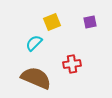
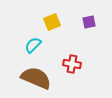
purple square: moved 1 px left
cyan semicircle: moved 1 px left, 2 px down
red cross: rotated 18 degrees clockwise
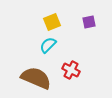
cyan semicircle: moved 15 px right
red cross: moved 1 px left, 6 px down; rotated 18 degrees clockwise
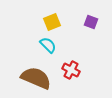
purple square: moved 2 px right; rotated 32 degrees clockwise
cyan semicircle: rotated 90 degrees clockwise
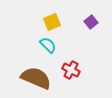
purple square: rotated 32 degrees clockwise
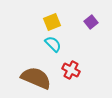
cyan semicircle: moved 5 px right, 1 px up
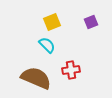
purple square: rotated 16 degrees clockwise
cyan semicircle: moved 6 px left, 1 px down
red cross: rotated 36 degrees counterclockwise
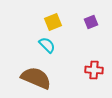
yellow square: moved 1 px right
red cross: moved 23 px right; rotated 12 degrees clockwise
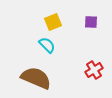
purple square: rotated 24 degrees clockwise
red cross: rotated 36 degrees counterclockwise
